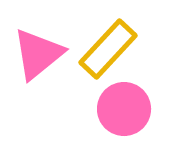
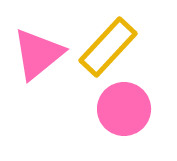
yellow rectangle: moved 2 px up
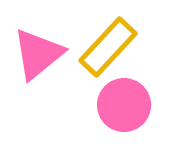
pink circle: moved 4 px up
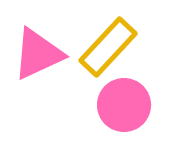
pink triangle: rotated 14 degrees clockwise
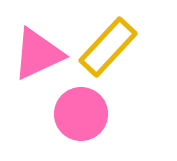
pink circle: moved 43 px left, 9 px down
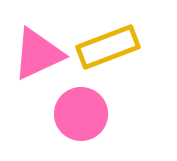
yellow rectangle: rotated 26 degrees clockwise
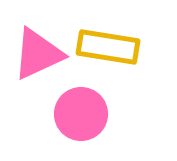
yellow rectangle: rotated 30 degrees clockwise
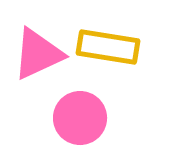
pink circle: moved 1 px left, 4 px down
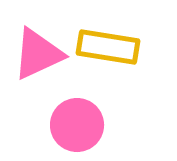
pink circle: moved 3 px left, 7 px down
